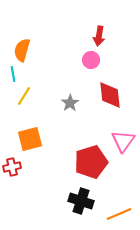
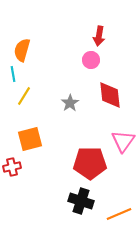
red pentagon: moved 1 px left, 1 px down; rotated 16 degrees clockwise
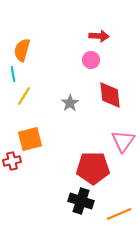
red arrow: rotated 96 degrees counterclockwise
red pentagon: moved 3 px right, 5 px down
red cross: moved 6 px up
